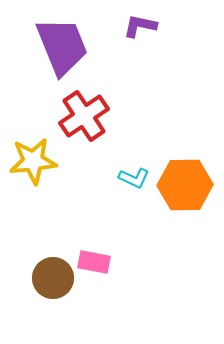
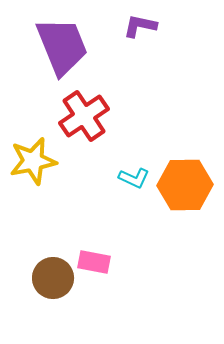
yellow star: rotated 6 degrees counterclockwise
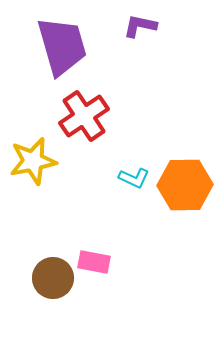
purple trapezoid: rotated 6 degrees clockwise
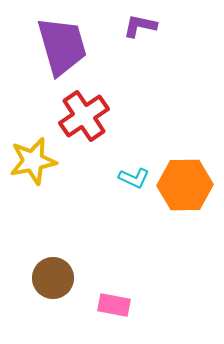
pink rectangle: moved 20 px right, 43 px down
